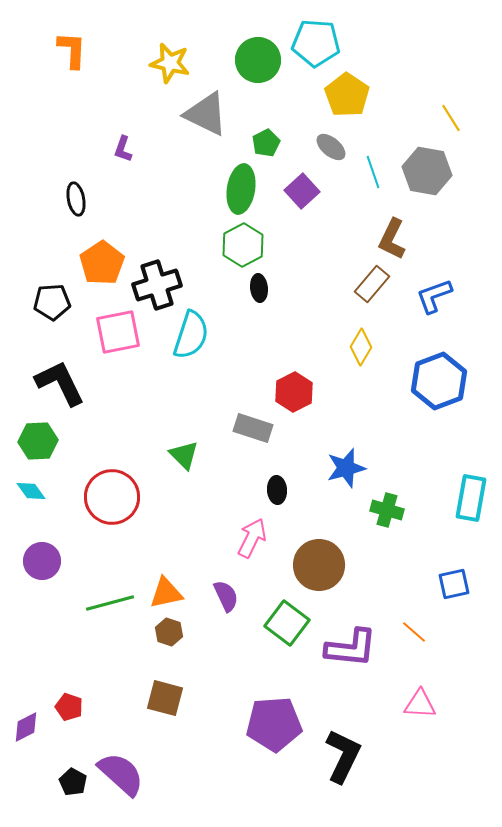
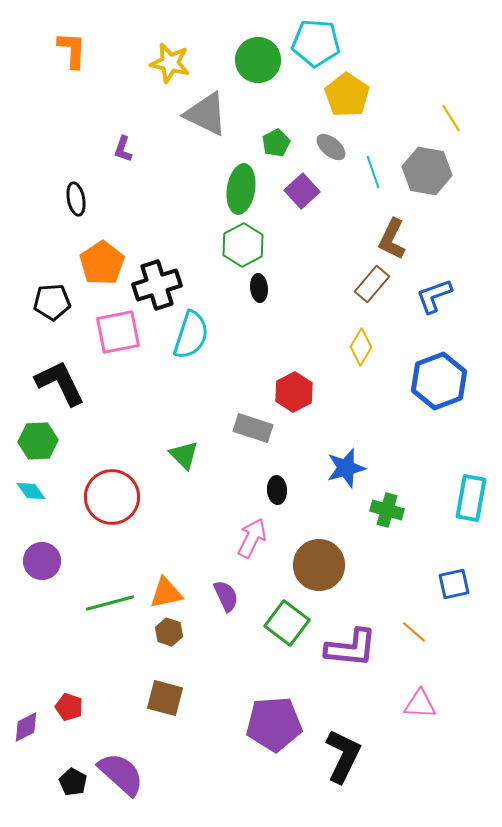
green pentagon at (266, 143): moved 10 px right
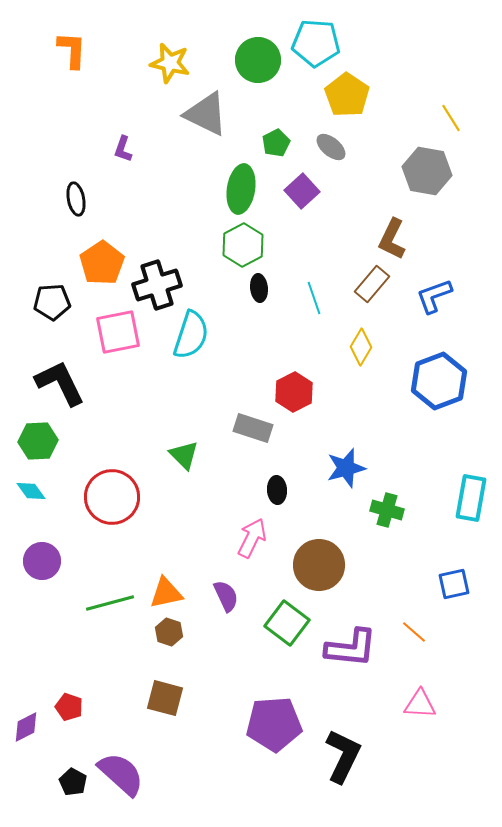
cyan line at (373, 172): moved 59 px left, 126 px down
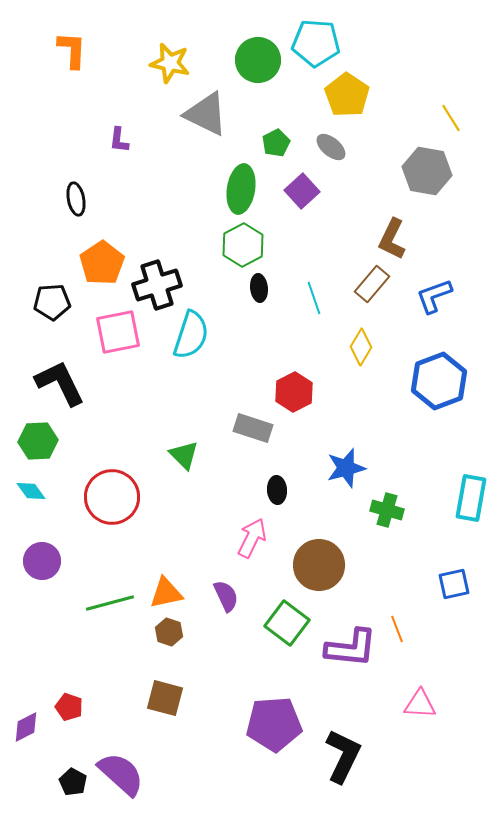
purple L-shape at (123, 149): moved 4 px left, 9 px up; rotated 12 degrees counterclockwise
orange line at (414, 632): moved 17 px left, 3 px up; rotated 28 degrees clockwise
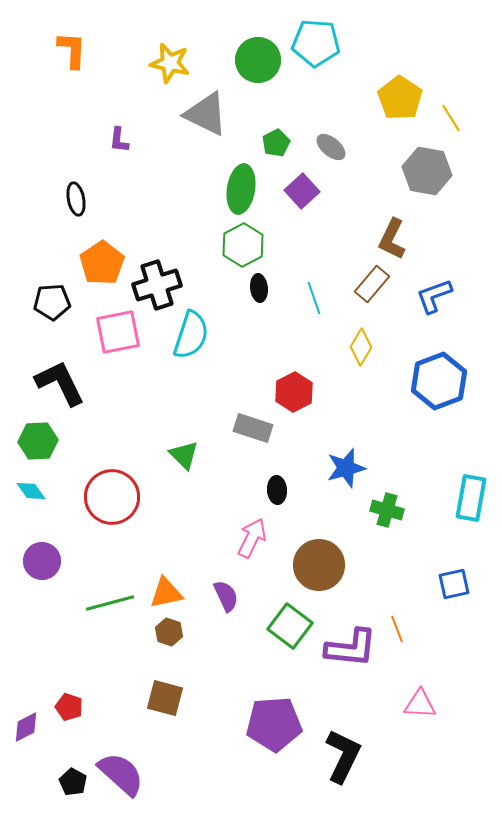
yellow pentagon at (347, 95): moved 53 px right, 3 px down
green square at (287, 623): moved 3 px right, 3 px down
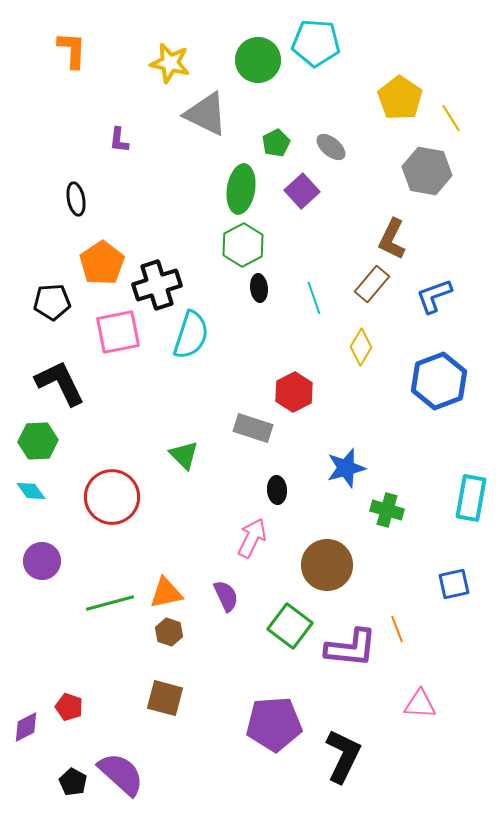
brown circle at (319, 565): moved 8 px right
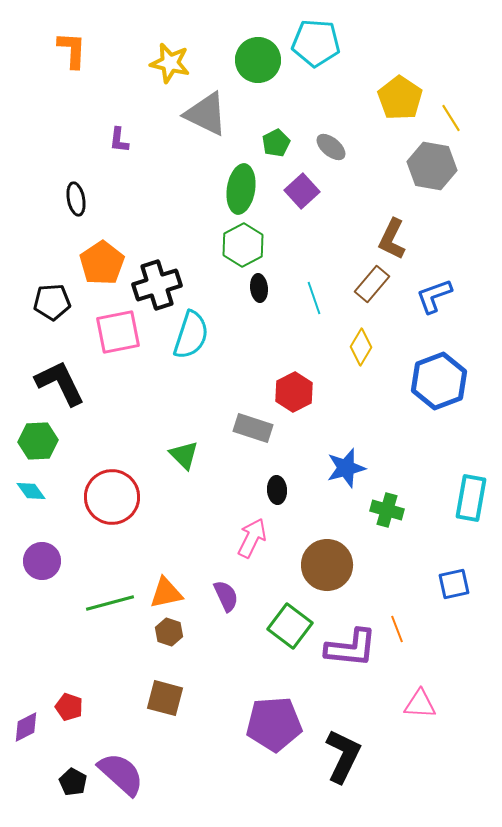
gray hexagon at (427, 171): moved 5 px right, 5 px up
